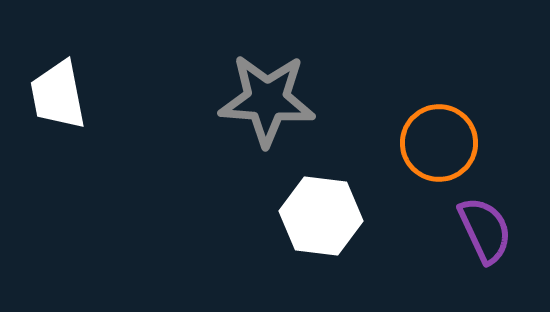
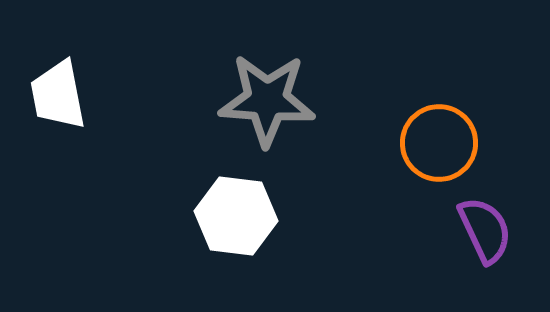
white hexagon: moved 85 px left
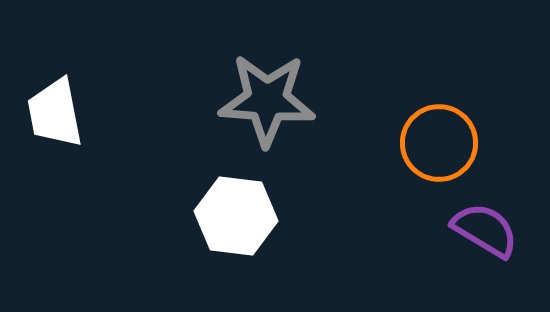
white trapezoid: moved 3 px left, 18 px down
purple semicircle: rotated 34 degrees counterclockwise
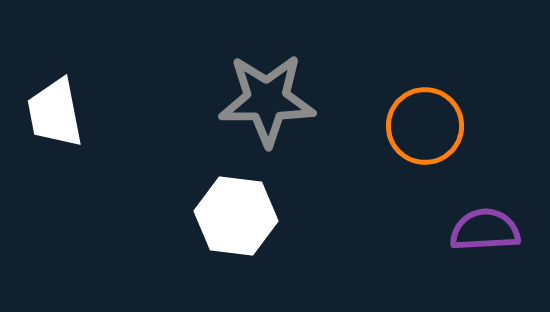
gray star: rotated 4 degrees counterclockwise
orange circle: moved 14 px left, 17 px up
purple semicircle: rotated 34 degrees counterclockwise
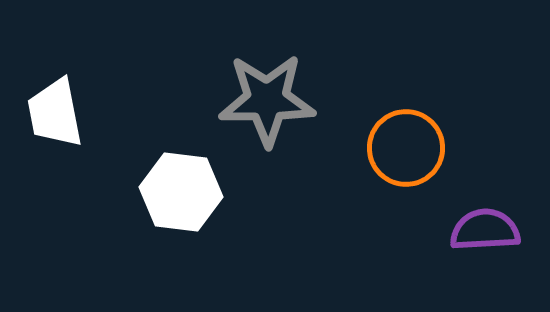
orange circle: moved 19 px left, 22 px down
white hexagon: moved 55 px left, 24 px up
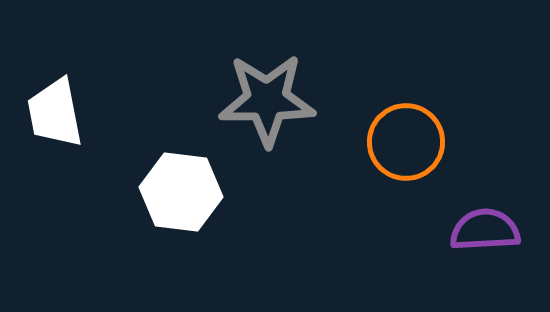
orange circle: moved 6 px up
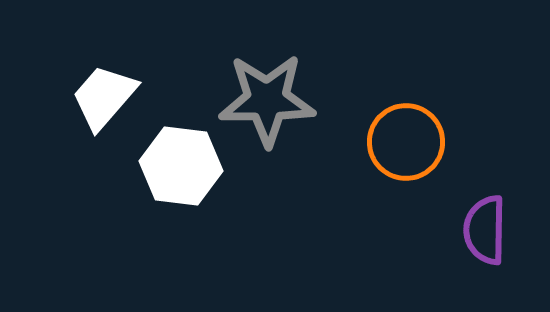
white trapezoid: moved 49 px right, 16 px up; rotated 52 degrees clockwise
white hexagon: moved 26 px up
purple semicircle: rotated 86 degrees counterclockwise
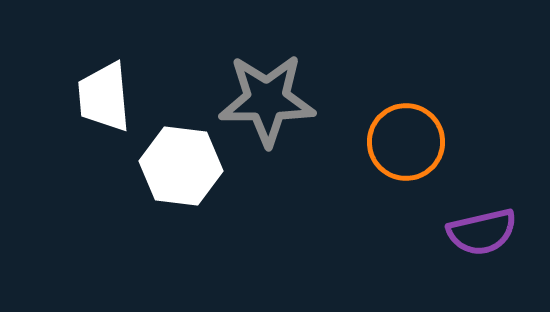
white trapezoid: rotated 46 degrees counterclockwise
purple semicircle: moved 3 px left, 2 px down; rotated 104 degrees counterclockwise
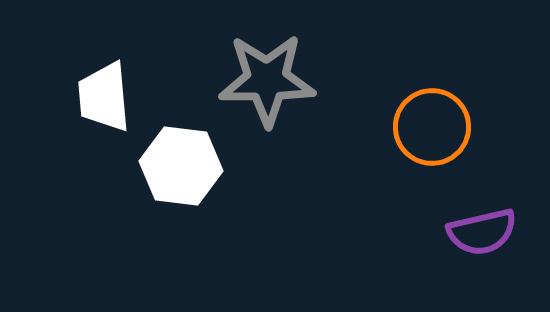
gray star: moved 20 px up
orange circle: moved 26 px right, 15 px up
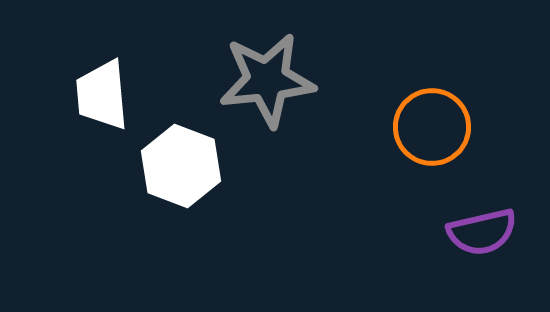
gray star: rotated 6 degrees counterclockwise
white trapezoid: moved 2 px left, 2 px up
white hexagon: rotated 14 degrees clockwise
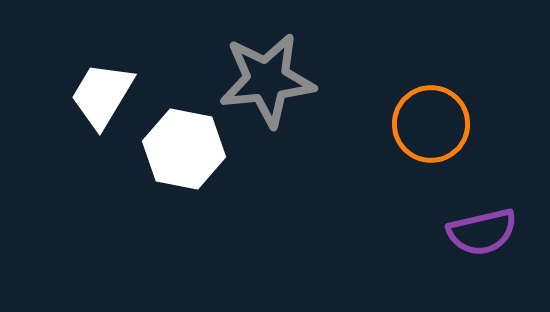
white trapezoid: rotated 36 degrees clockwise
orange circle: moved 1 px left, 3 px up
white hexagon: moved 3 px right, 17 px up; rotated 10 degrees counterclockwise
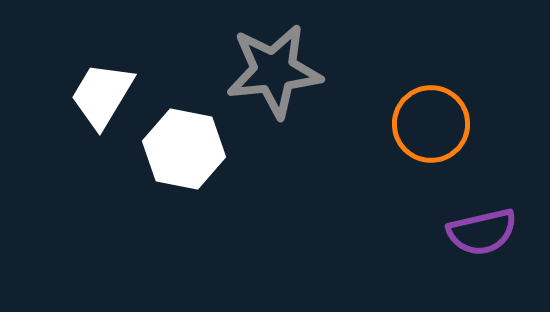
gray star: moved 7 px right, 9 px up
